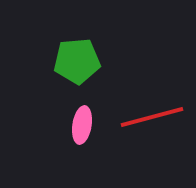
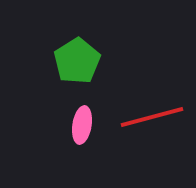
green pentagon: rotated 27 degrees counterclockwise
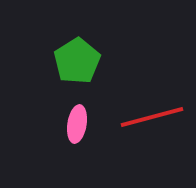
pink ellipse: moved 5 px left, 1 px up
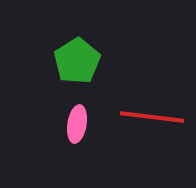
red line: rotated 22 degrees clockwise
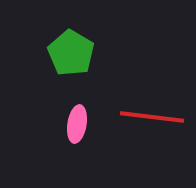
green pentagon: moved 6 px left, 8 px up; rotated 9 degrees counterclockwise
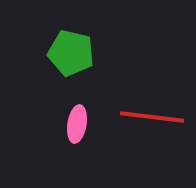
green pentagon: rotated 18 degrees counterclockwise
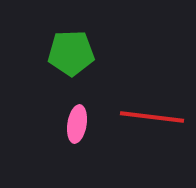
green pentagon: rotated 15 degrees counterclockwise
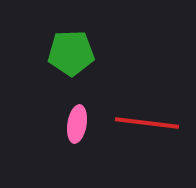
red line: moved 5 px left, 6 px down
